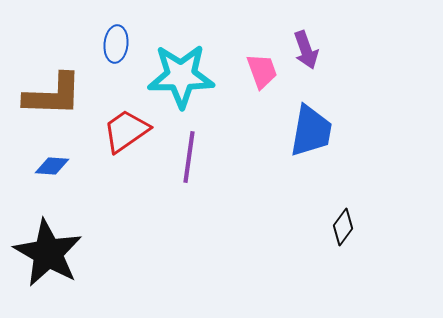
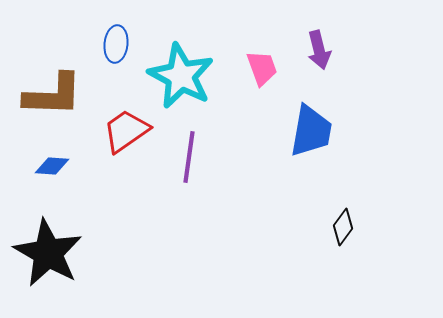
purple arrow: moved 13 px right; rotated 6 degrees clockwise
pink trapezoid: moved 3 px up
cyan star: rotated 28 degrees clockwise
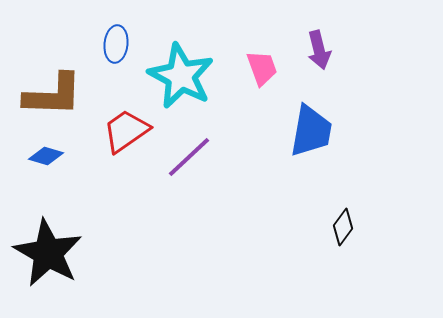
purple line: rotated 39 degrees clockwise
blue diamond: moved 6 px left, 10 px up; rotated 12 degrees clockwise
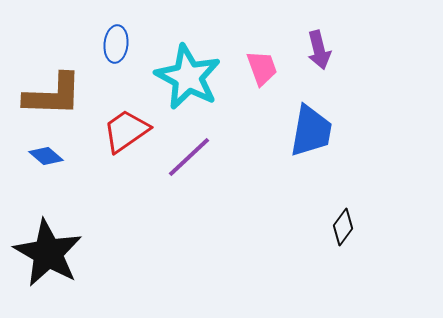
cyan star: moved 7 px right, 1 px down
blue diamond: rotated 24 degrees clockwise
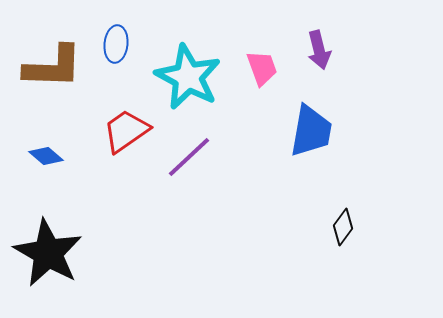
brown L-shape: moved 28 px up
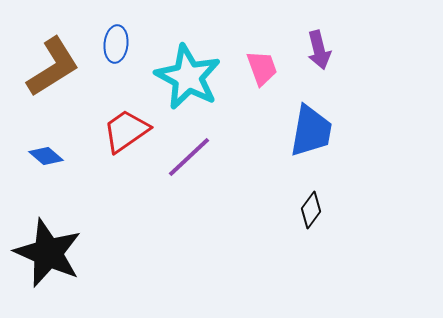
brown L-shape: rotated 34 degrees counterclockwise
black diamond: moved 32 px left, 17 px up
black star: rotated 6 degrees counterclockwise
